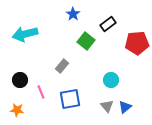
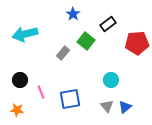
gray rectangle: moved 1 px right, 13 px up
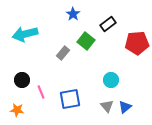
black circle: moved 2 px right
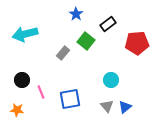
blue star: moved 3 px right
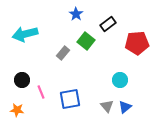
cyan circle: moved 9 px right
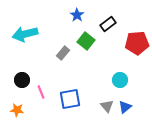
blue star: moved 1 px right, 1 px down
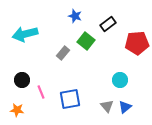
blue star: moved 2 px left, 1 px down; rotated 16 degrees counterclockwise
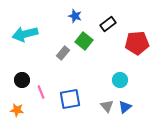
green square: moved 2 px left
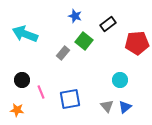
cyan arrow: rotated 35 degrees clockwise
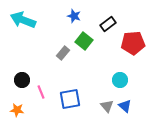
blue star: moved 1 px left
cyan arrow: moved 2 px left, 14 px up
red pentagon: moved 4 px left
blue triangle: moved 1 px up; rotated 40 degrees counterclockwise
